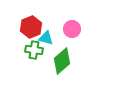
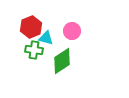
pink circle: moved 2 px down
green diamond: rotated 8 degrees clockwise
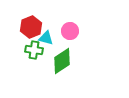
pink circle: moved 2 px left
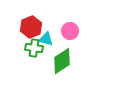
cyan triangle: moved 1 px down
green cross: moved 2 px up
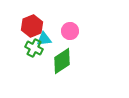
red hexagon: moved 1 px right, 1 px up
cyan triangle: moved 2 px left; rotated 21 degrees counterclockwise
green cross: rotated 18 degrees clockwise
